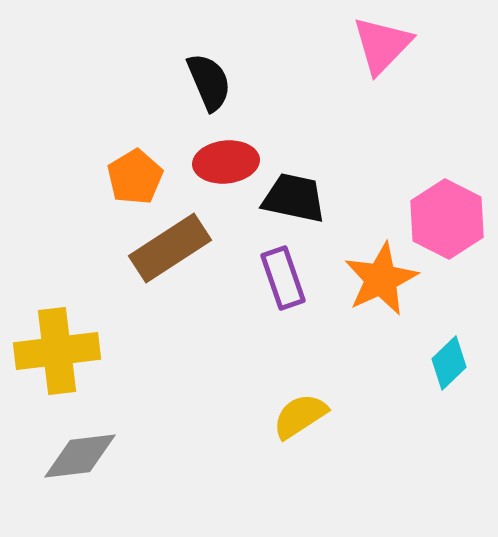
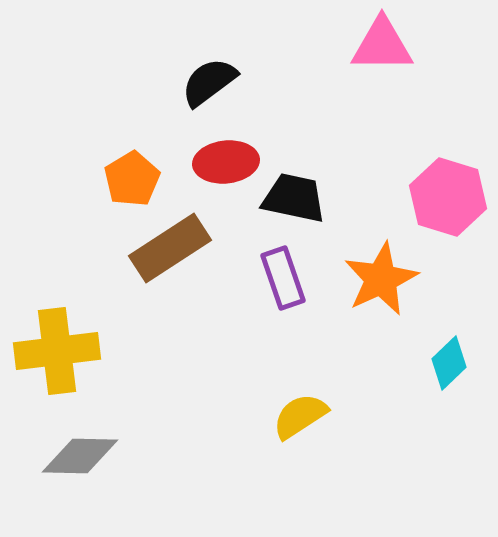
pink triangle: rotated 46 degrees clockwise
black semicircle: rotated 104 degrees counterclockwise
orange pentagon: moved 3 px left, 2 px down
pink hexagon: moved 1 px right, 22 px up; rotated 10 degrees counterclockwise
gray diamond: rotated 8 degrees clockwise
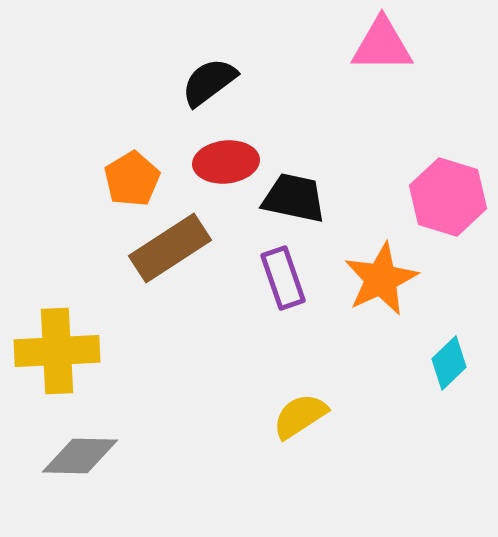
yellow cross: rotated 4 degrees clockwise
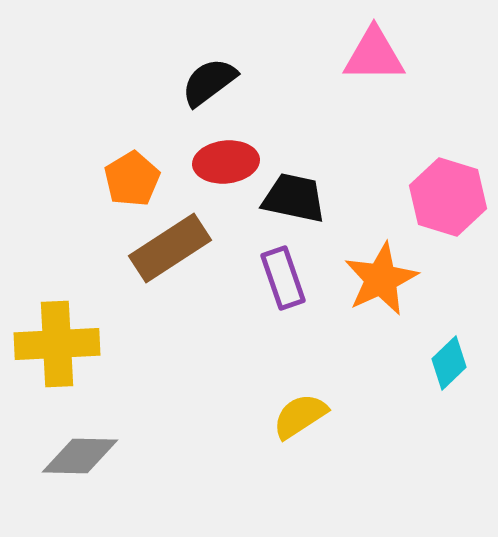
pink triangle: moved 8 px left, 10 px down
yellow cross: moved 7 px up
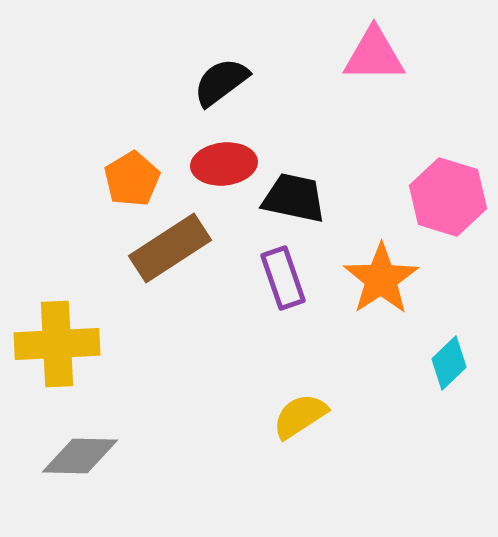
black semicircle: moved 12 px right
red ellipse: moved 2 px left, 2 px down
orange star: rotated 8 degrees counterclockwise
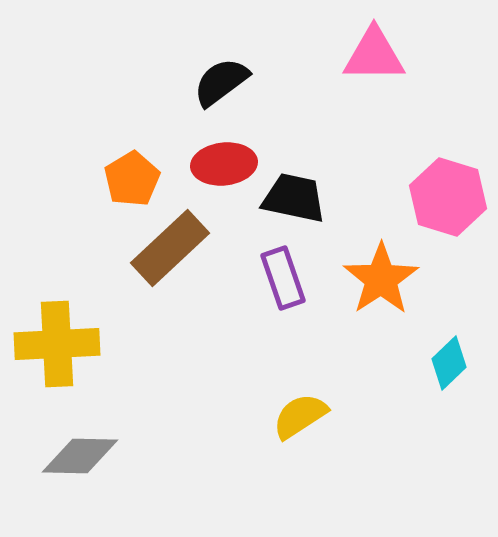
brown rectangle: rotated 10 degrees counterclockwise
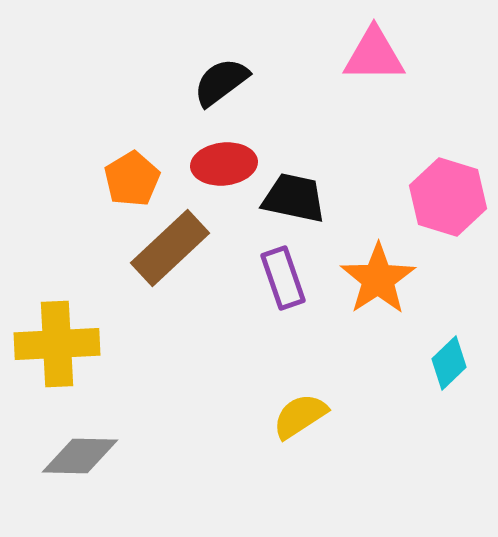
orange star: moved 3 px left
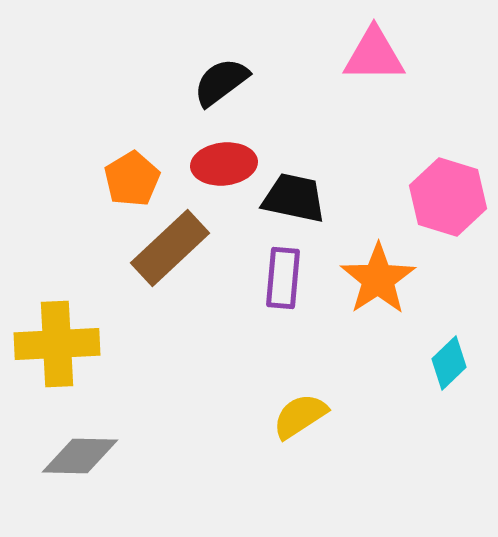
purple rectangle: rotated 24 degrees clockwise
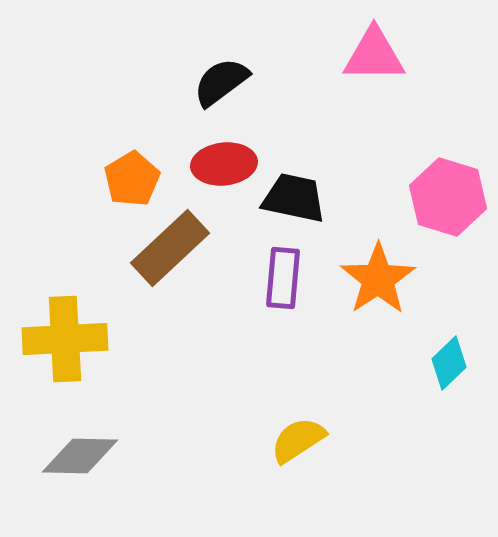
yellow cross: moved 8 px right, 5 px up
yellow semicircle: moved 2 px left, 24 px down
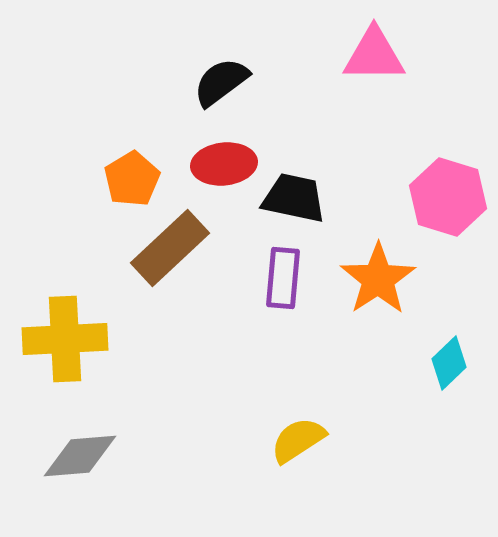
gray diamond: rotated 6 degrees counterclockwise
